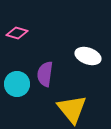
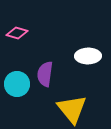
white ellipse: rotated 20 degrees counterclockwise
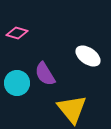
white ellipse: rotated 35 degrees clockwise
purple semicircle: rotated 40 degrees counterclockwise
cyan circle: moved 1 px up
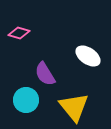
pink diamond: moved 2 px right
cyan circle: moved 9 px right, 17 px down
yellow triangle: moved 2 px right, 2 px up
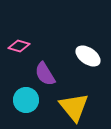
pink diamond: moved 13 px down
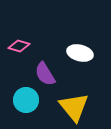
white ellipse: moved 8 px left, 3 px up; rotated 20 degrees counterclockwise
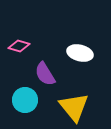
cyan circle: moved 1 px left
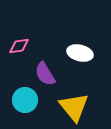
pink diamond: rotated 25 degrees counterclockwise
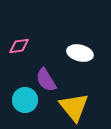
purple semicircle: moved 1 px right, 6 px down
